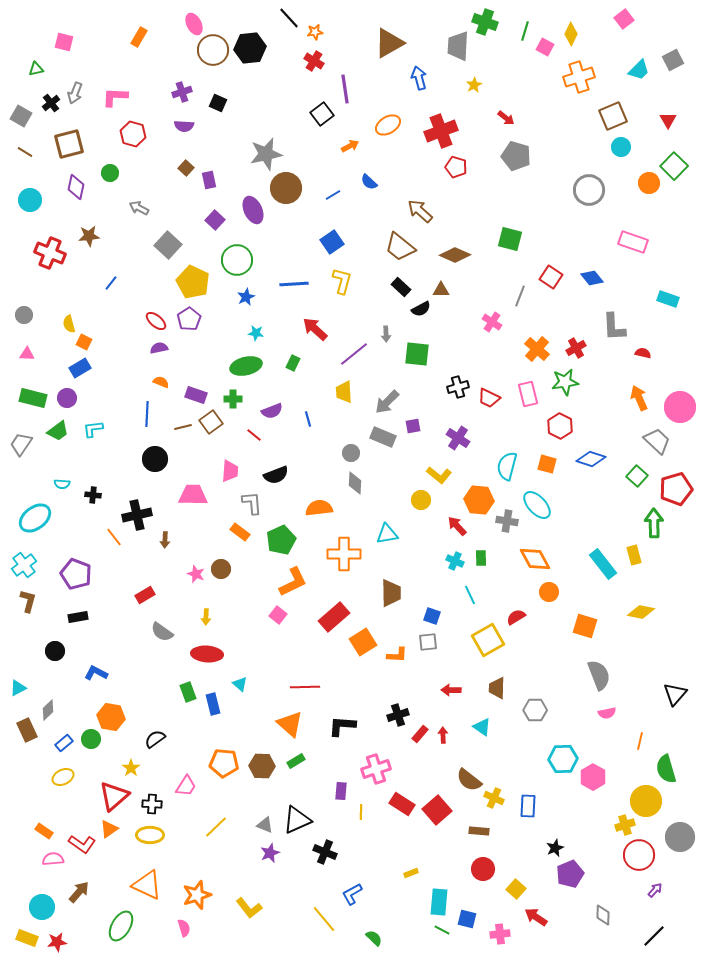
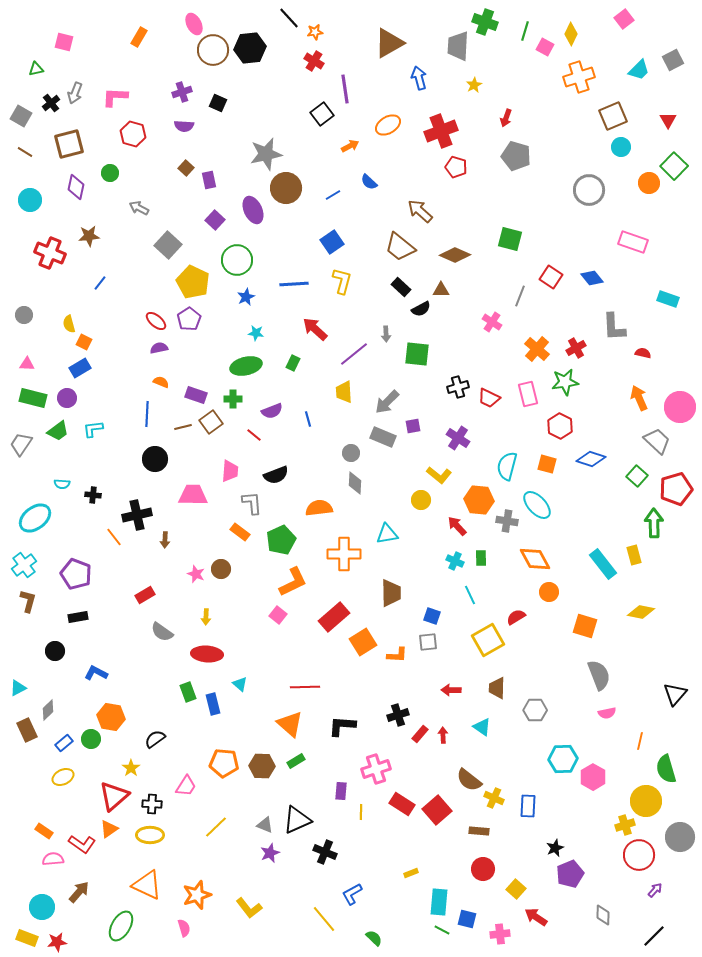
red arrow at (506, 118): rotated 72 degrees clockwise
blue line at (111, 283): moved 11 px left
pink triangle at (27, 354): moved 10 px down
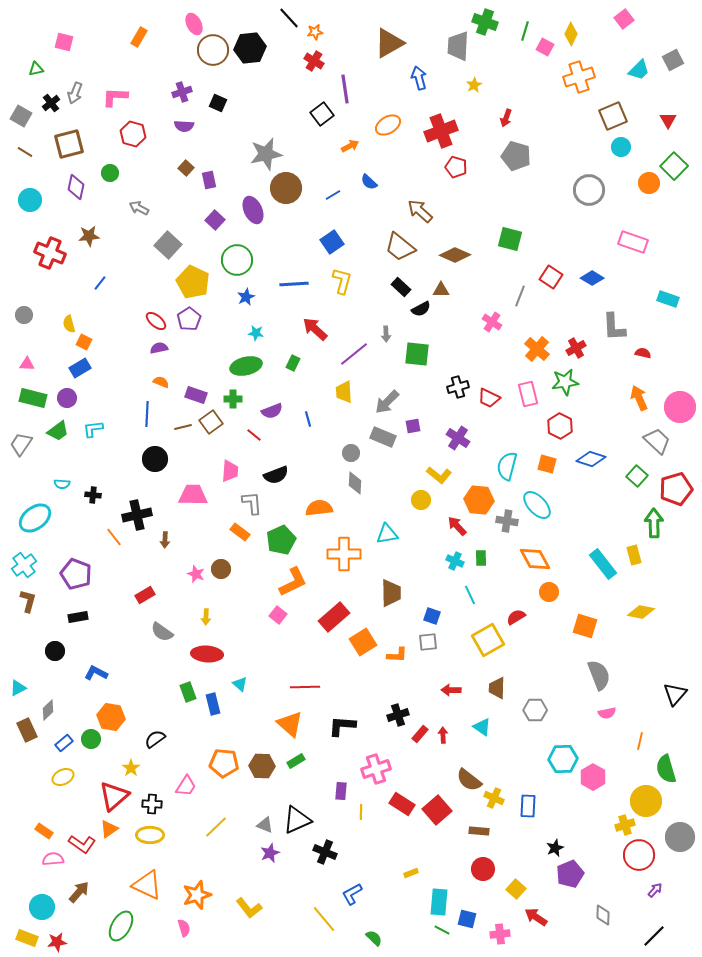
blue diamond at (592, 278): rotated 20 degrees counterclockwise
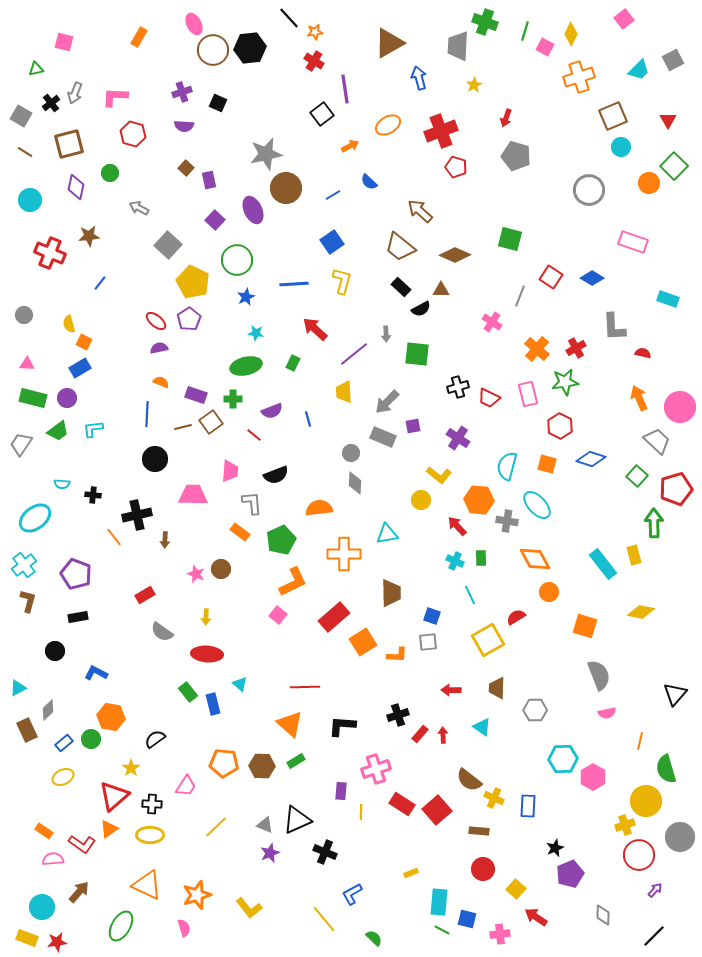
green rectangle at (188, 692): rotated 18 degrees counterclockwise
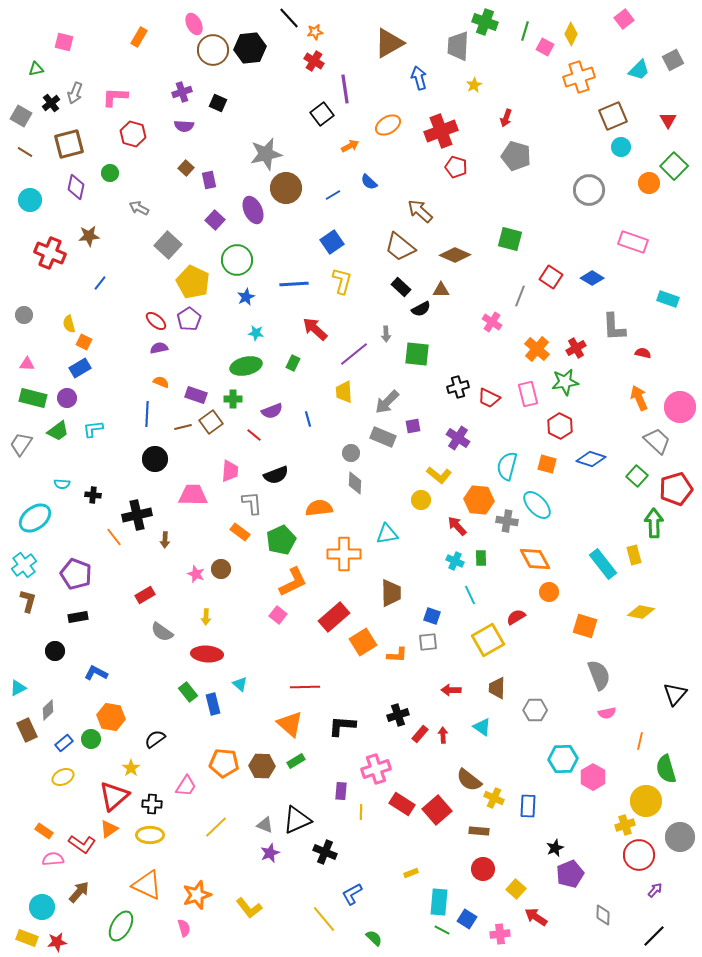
blue square at (467, 919): rotated 18 degrees clockwise
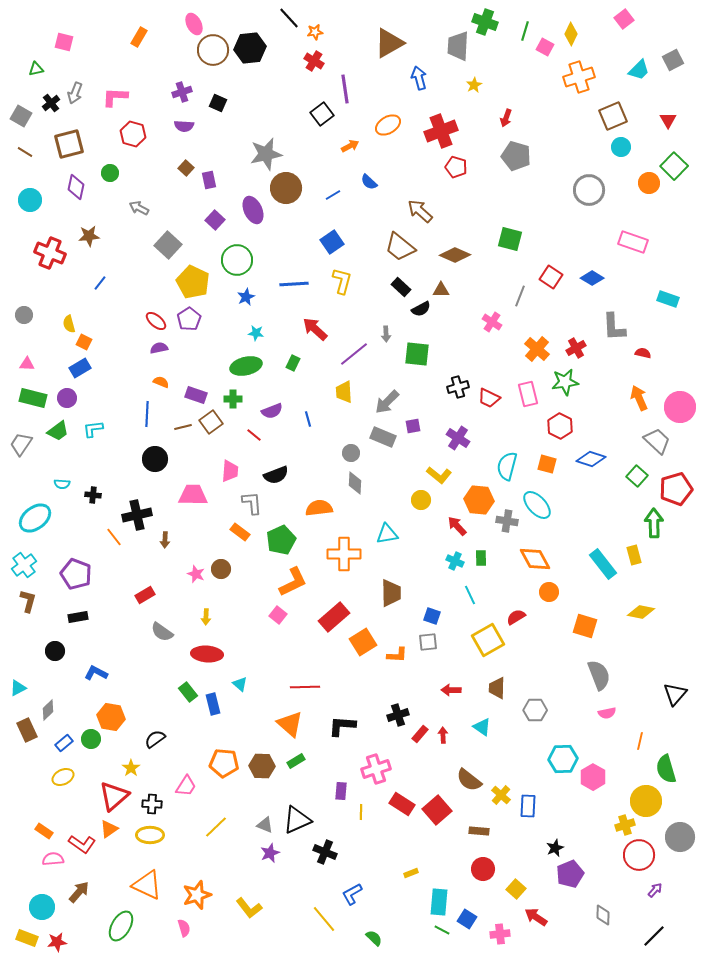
yellow cross at (494, 798): moved 7 px right, 3 px up; rotated 18 degrees clockwise
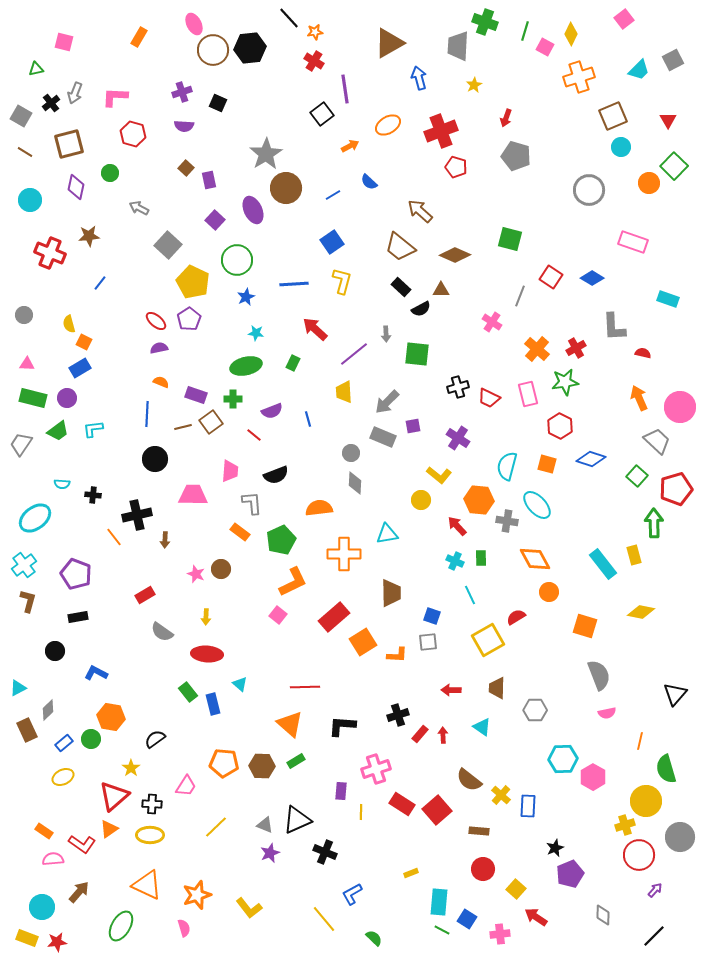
gray star at (266, 154): rotated 20 degrees counterclockwise
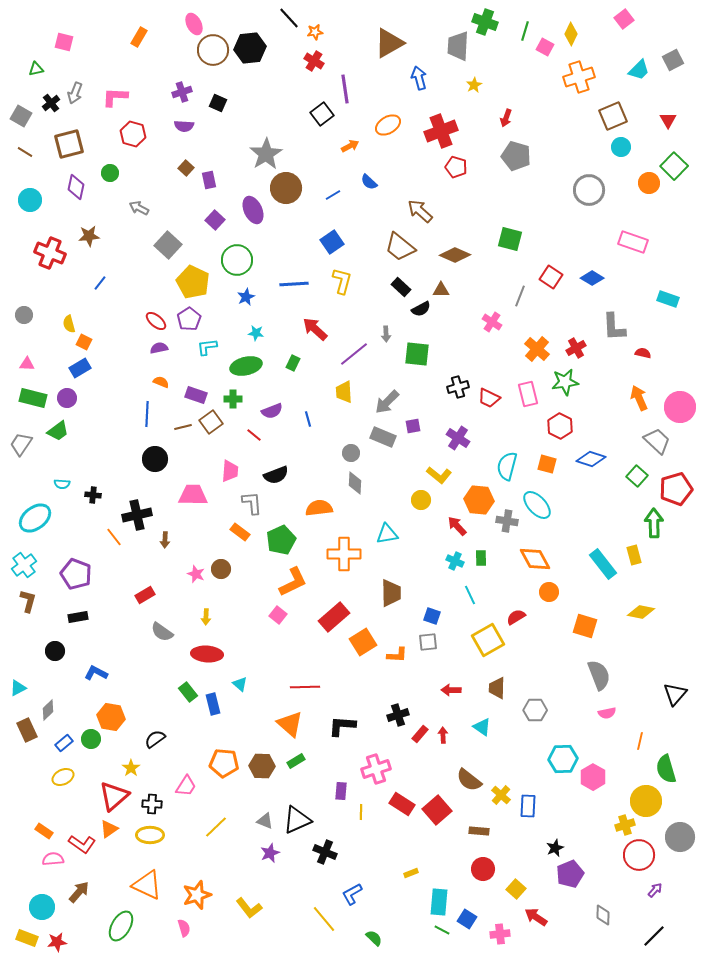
cyan L-shape at (93, 429): moved 114 px right, 82 px up
gray triangle at (265, 825): moved 4 px up
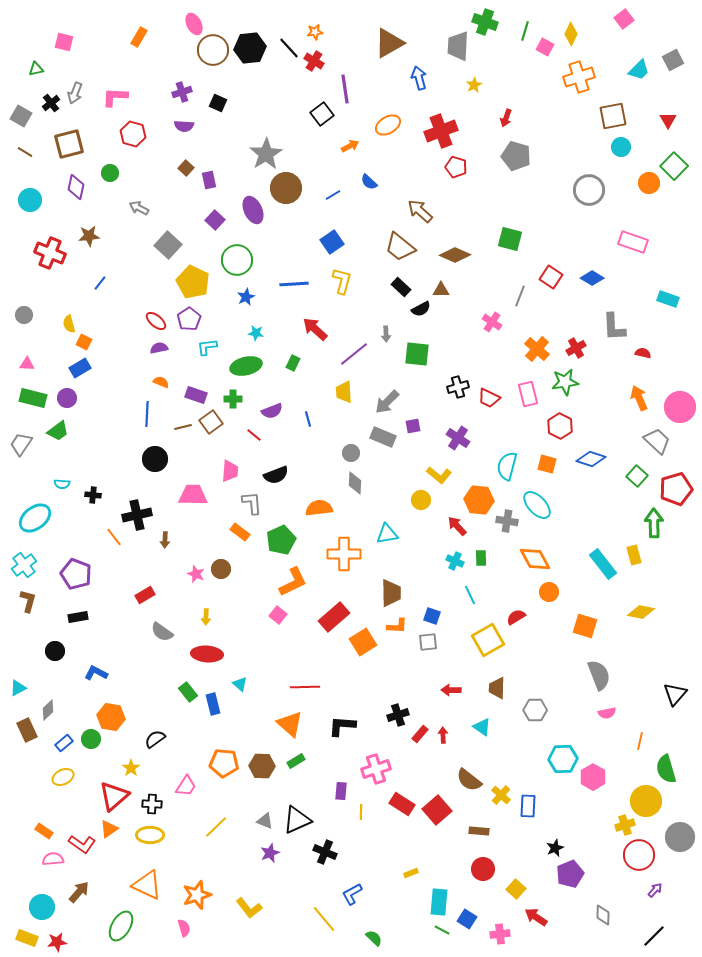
black line at (289, 18): moved 30 px down
brown square at (613, 116): rotated 12 degrees clockwise
orange L-shape at (397, 655): moved 29 px up
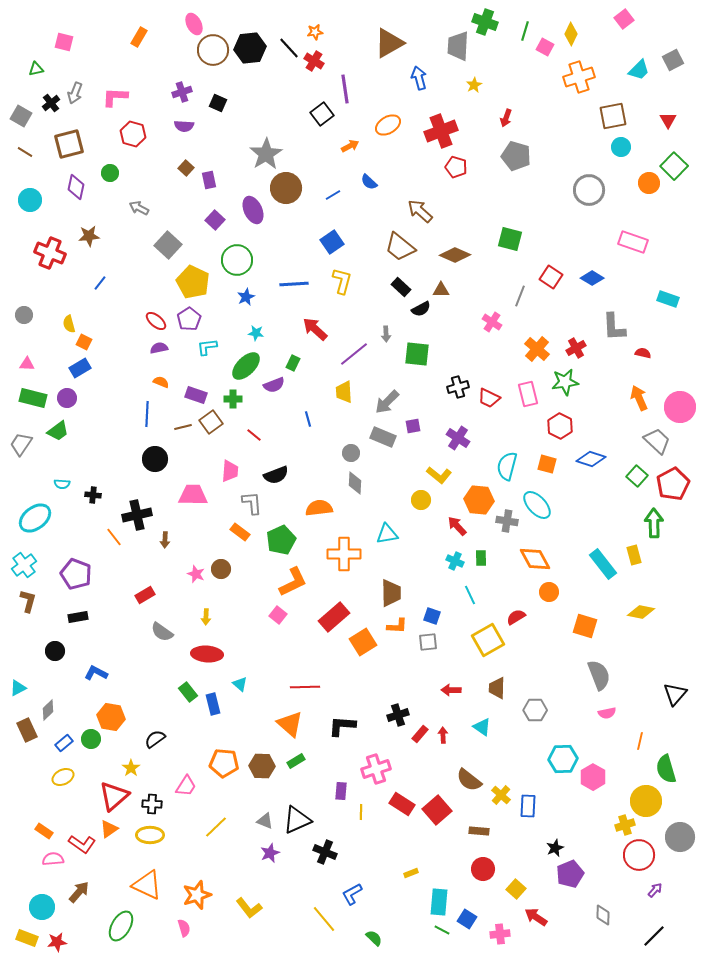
green ellipse at (246, 366): rotated 32 degrees counterclockwise
purple semicircle at (272, 411): moved 2 px right, 26 px up
red pentagon at (676, 489): moved 3 px left, 5 px up; rotated 12 degrees counterclockwise
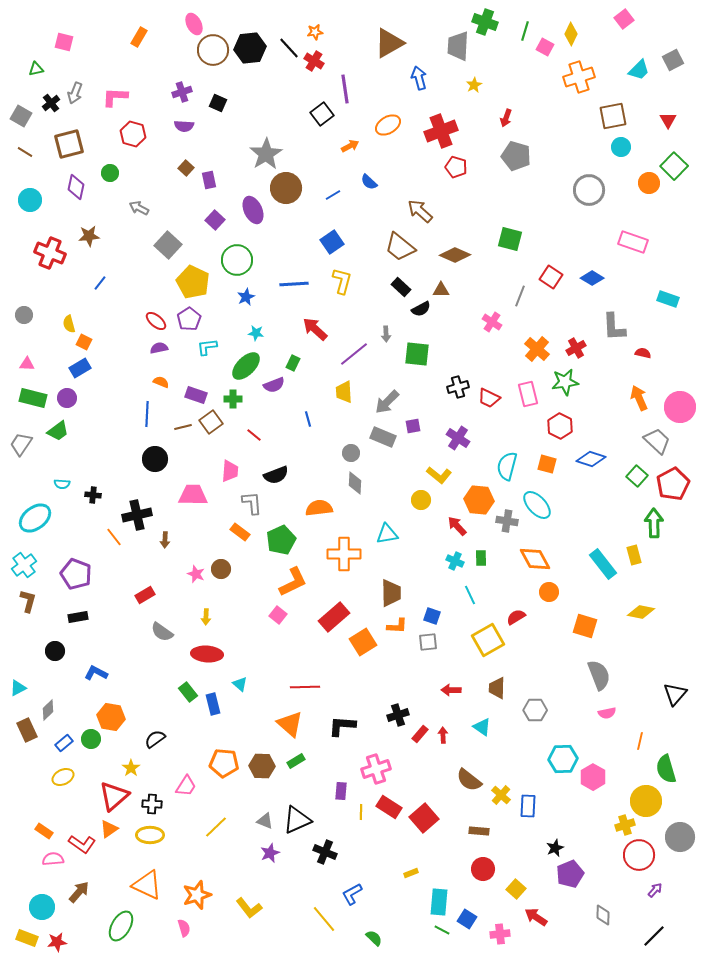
red rectangle at (402, 804): moved 13 px left, 3 px down
red square at (437, 810): moved 13 px left, 8 px down
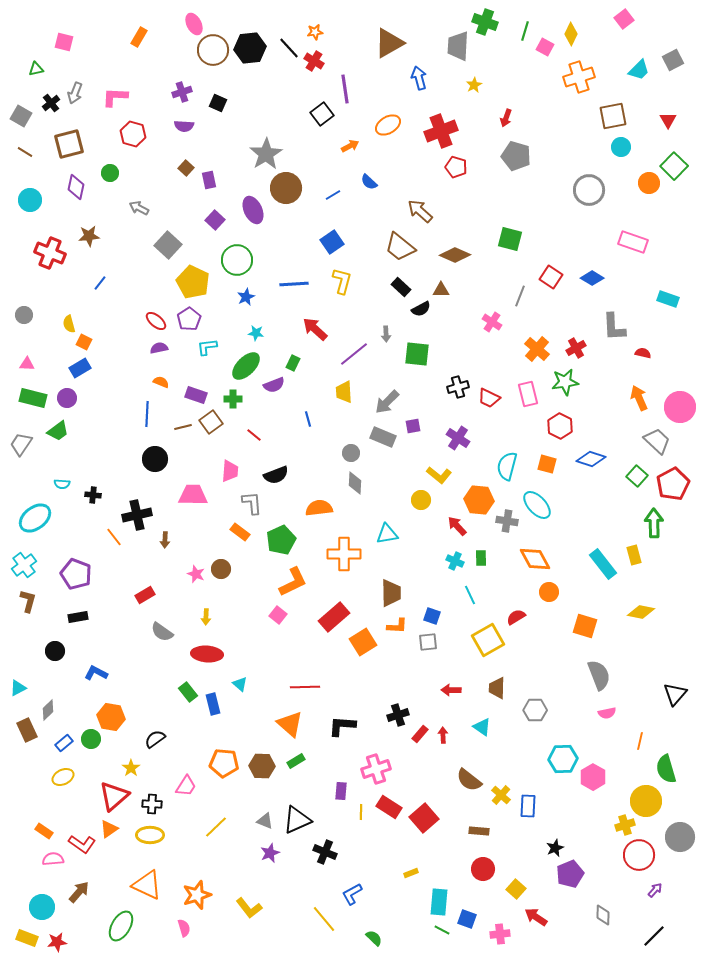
blue square at (467, 919): rotated 12 degrees counterclockwise
